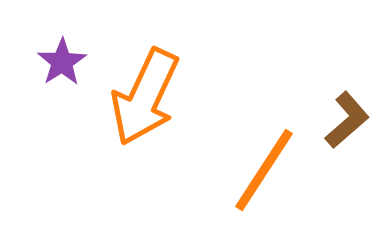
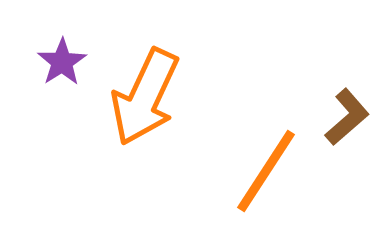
brown L-shape: moved 3 px up
orange line: moved 2 px right, 1 px down
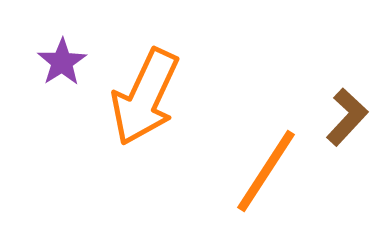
brown L-shape: rotated 6 degrees counterclockwise
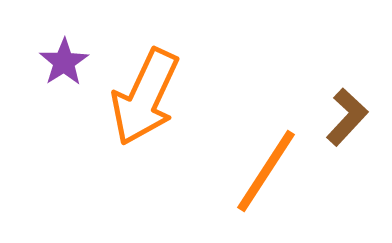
purple star: moved 2 px right
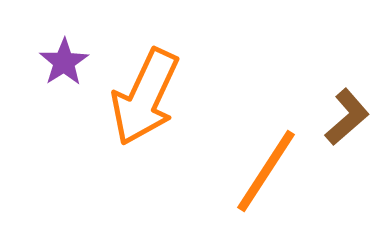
brown L-shape: rotated 6 degrees clockwise
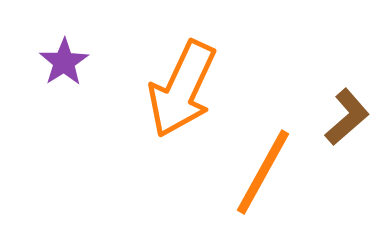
orange arrow: moved 37 px right, 8 px up
orange line: moved 3 px left, 1 px down; rotated 4 degrees counterclockwise
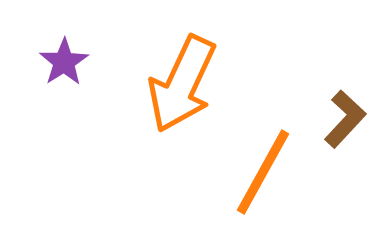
orange arrow: moved 5 px up
brown L-shape: moved 2 px left, 2 px down; rotated 6 degrees counterclockwise
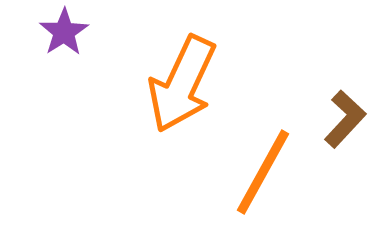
purple star: moved 30 px up
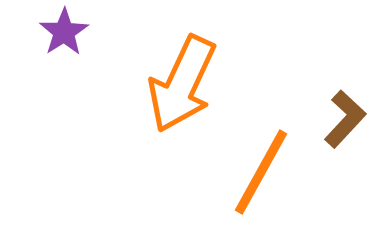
orange line: moved 2 px left
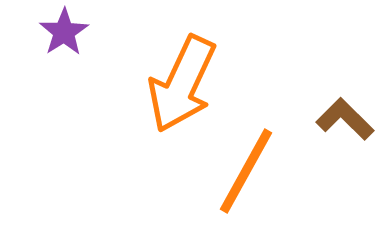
brown L-shape: rotated 88 degrees counterclockwise
orange line: moved 15 px left, 1 px up
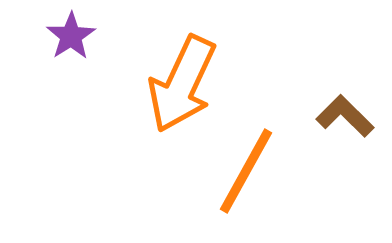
purple star: moved 7 px right, 4 px down
brown L-shape: moved 3 px up
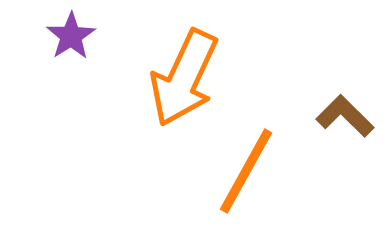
orange arrow: moved 2 px right, 6 px up
